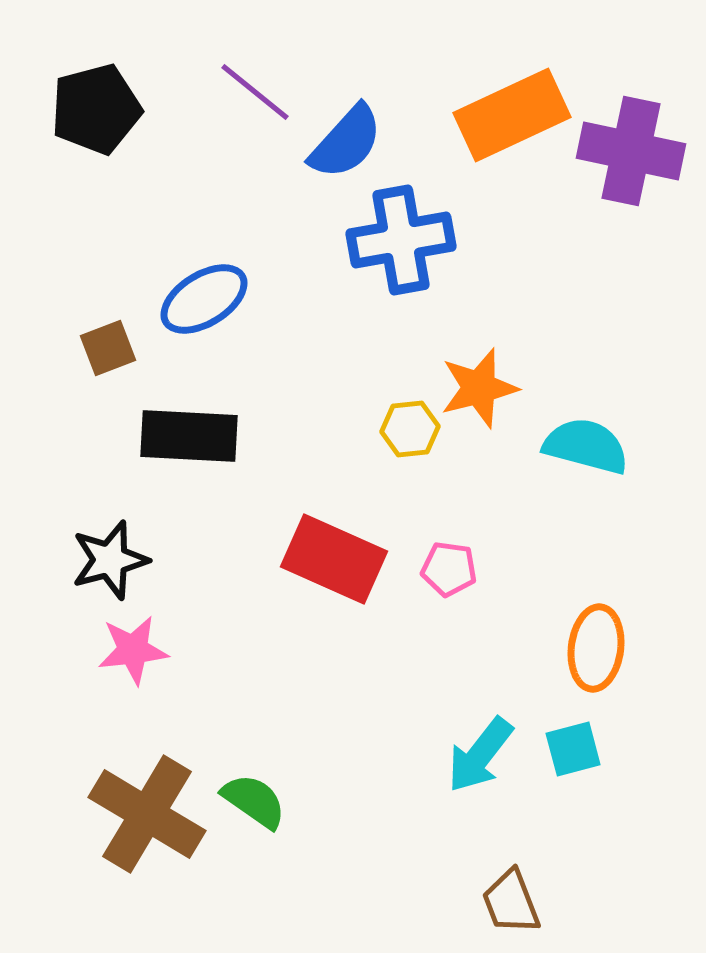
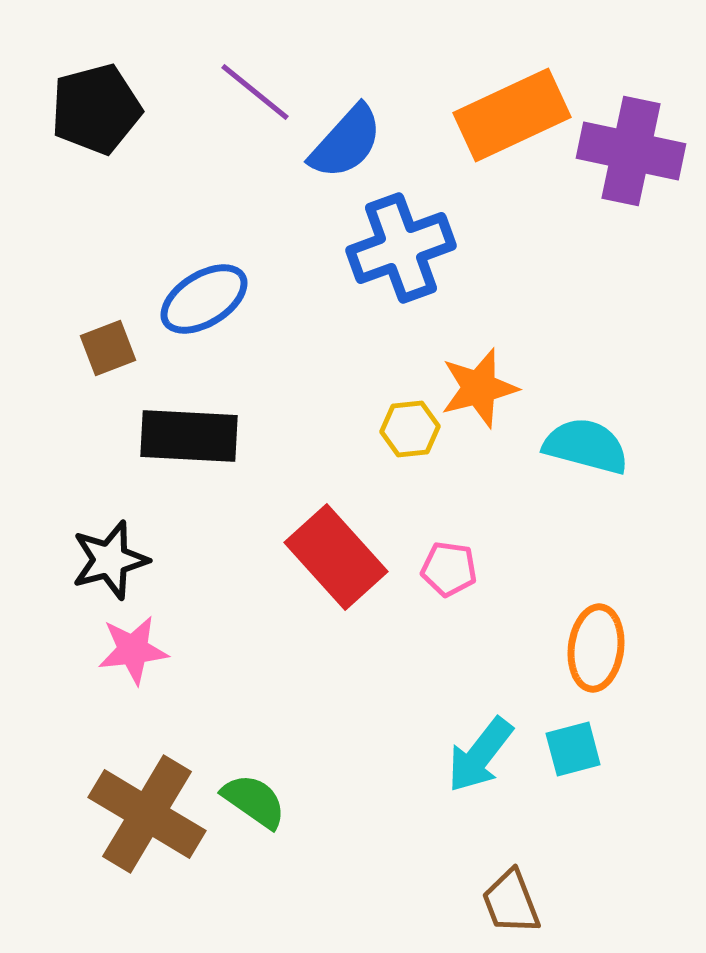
blue cross: moved 8 px down; rotated 10 degrees counterclockwise
red rectangle: moved 2 px right, 2 px up; rotated 24 degrees clockwise
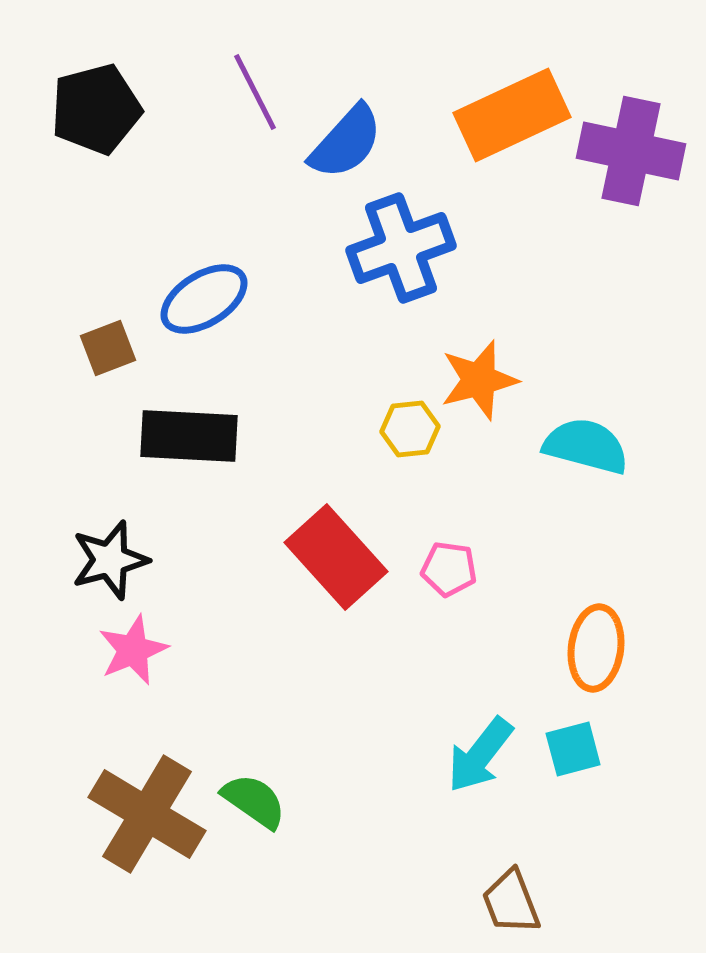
purple line: rotated 24 degrees clockwise
orange star: moved 8 px up
pink star: rotated 16 degrees counterclockwise
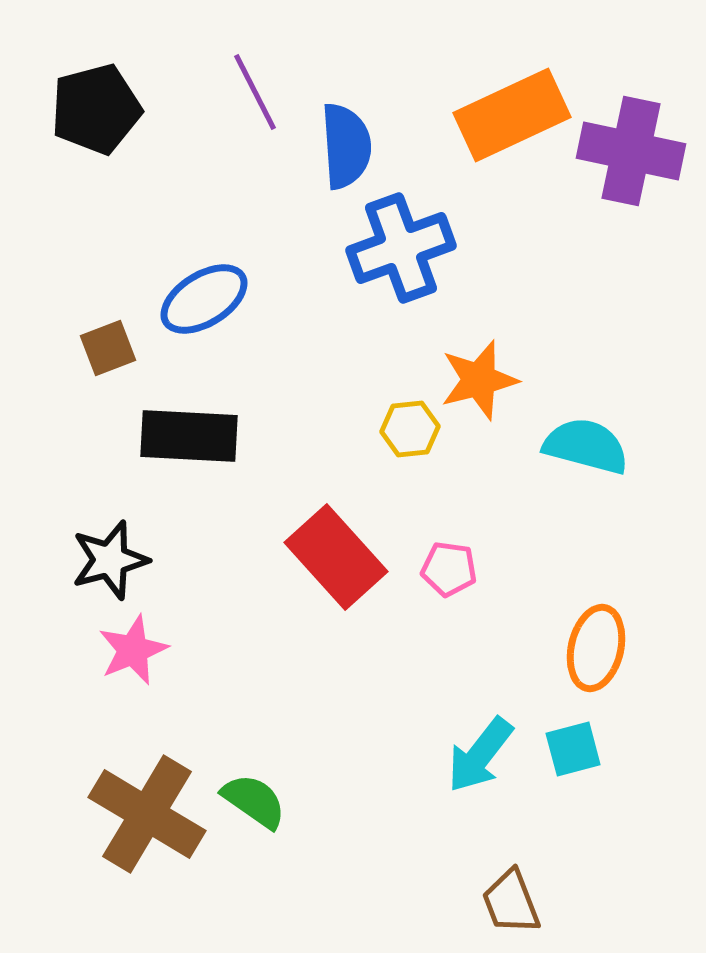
blue semicircle: moved 4 px down; rotated 46 degrees counterclockwise
orange ellipse: rotated 6 degrees clockwise
